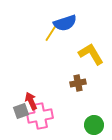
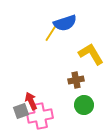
brown cross: moved 2 px left, 3 px up
green circle: moved 10 px left, 20 px up
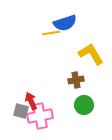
yellow line: rotated 48 degrees clockwise
gray square: rotated 35 degrees clockwise
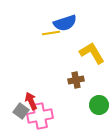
yellow L-shape: moved 1 px right, 1 px up
green circle: moved 15 px right
gray square: rotated 21 degrees clockwise
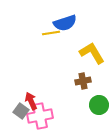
brown cross: moved 7 px right, 1 px down
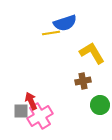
green circle: moved 1 px right
gray square: rotated 35 degrees counterclockwise
pink cross: rotated 20 degrees counterclockwise
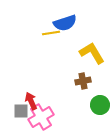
pink cross: moved 1 px right, 1 px down
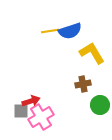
blue semicircle: moved 5 px right, 8 px down
yellow line: moved 1 px left, 2 px up
brown cross: moved 3 px down
red arrow: rotated 96 degrees clockwise
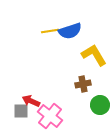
yellow L-shape: moved 2 px right, 2 px down
red arrow: rotated 138 degrees counterclockwise
pink cross: moved 9 px right, 1 px up; rotated 20 degrees counterclockwise
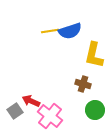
yellow L-shape: rotated 136 degrees counterclockwise
brown cross: rotated 28 degrees clockwise
green circle: moved 5 px left, 5 px down
gray square: moved 6 px left; rotated 35 degrees counterclockwise
